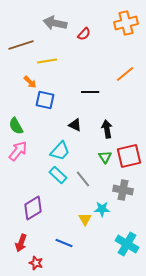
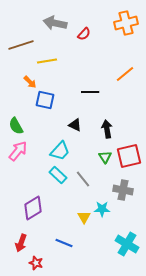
yellow triangle: moved 1 px left, 2 px up
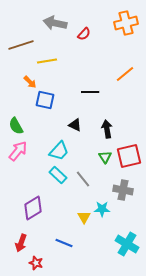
cyan trapezoid: moved 1 px left
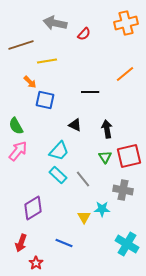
red star: rotated 16 degrees clockwise
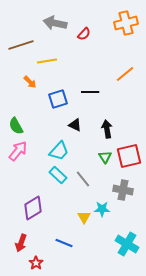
blue square: moved 13 px right, 1 px up; rotated 30 degrees counterclockwise
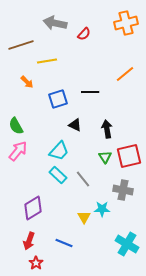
orange arrow: moved 3 px left
red arrow: moved 8 px right, 2 px up
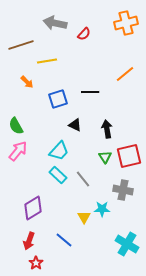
blue line: moved 3 px up; rotated 18 degrees clockwise
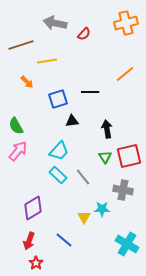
black triangle: moved 3 px left, 4 px up; rotated 32 degrees counterclockwise
gray line: moved 2 px up
